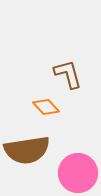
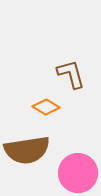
brown L-shape: moved 3 px right
orange diamond: rotated 16 degrees counterclockwise
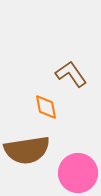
brown L-shape: rotated 20 degrees counterclockwise
orange diamond: rotated 48 degrees clockwise
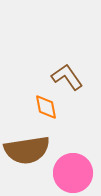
brown L-shape: moved 4 px left, 3 px down
pink circle: moved 5 px left
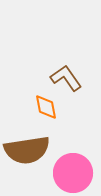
brown L-shape: moved 1 px left, 1 px down
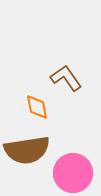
orange diamond: moved 9 px left
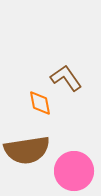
orange diamond: moved 3 px right, 4 px up
pink circle: moved 1 px right, 2 px up
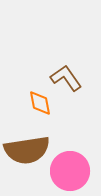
pink circle: moved 4 px left
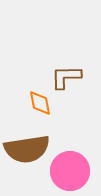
brown L-shape: moved 1 px up; rotated 56 degrees counterclockwise
brown semicircle: moved 1 px up
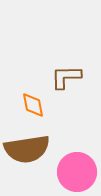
orange diamond: moved 7 px left, 2 px down
pink circle: moved 7 px right, 1 px down
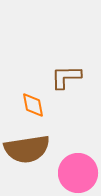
pink circle: moved 1 px right, 1 px down
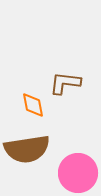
brown L-shape: moved 1 px left, 6 px down; rotated 8 degrees clockwise
